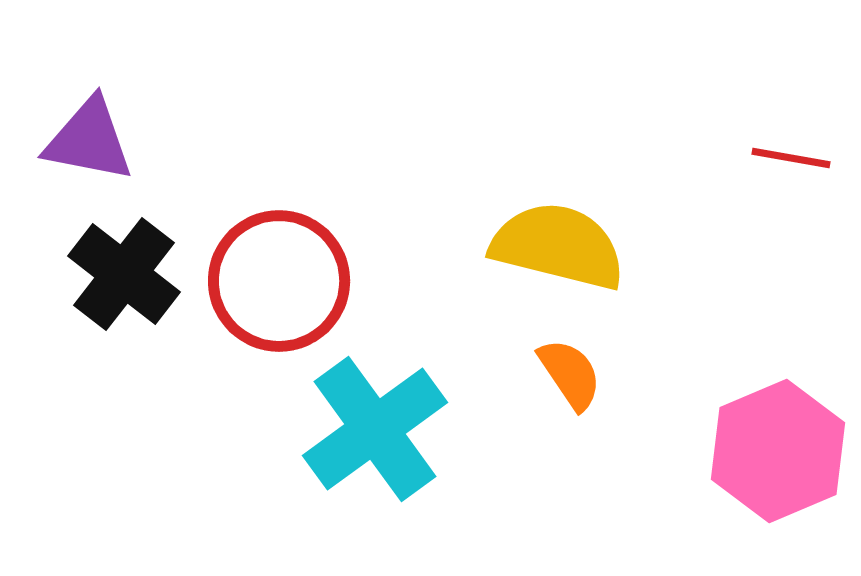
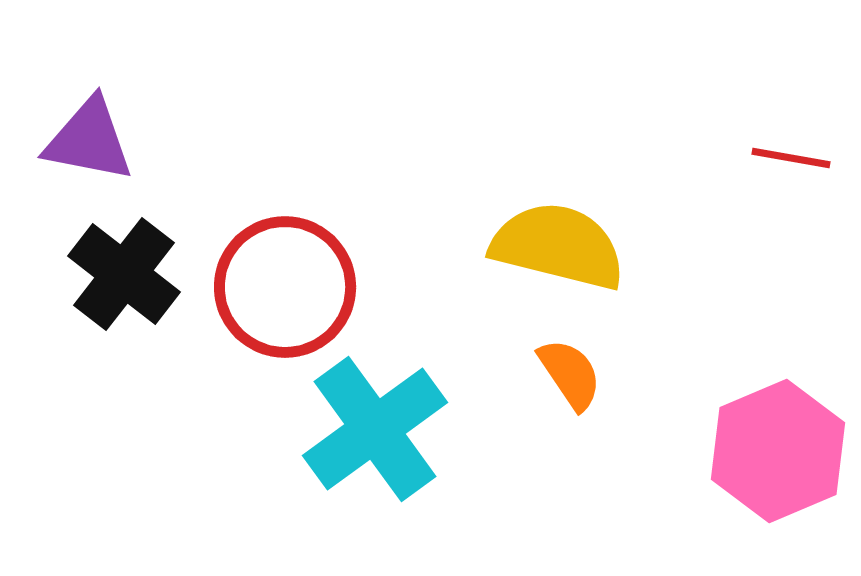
red circle: moved 6 px right, 6 px down
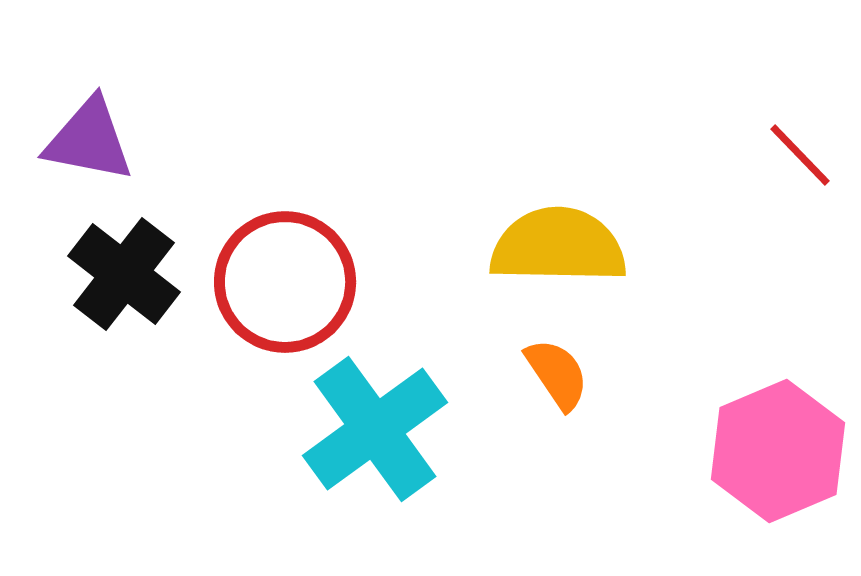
red line: moved 9 px right, 3 px up; rotated 36 degrees clockwise
yellow semicircle: rotated 13 degrees counterclockwise
red circle: moved 5 px up
orange semicircle: moved 13 px left
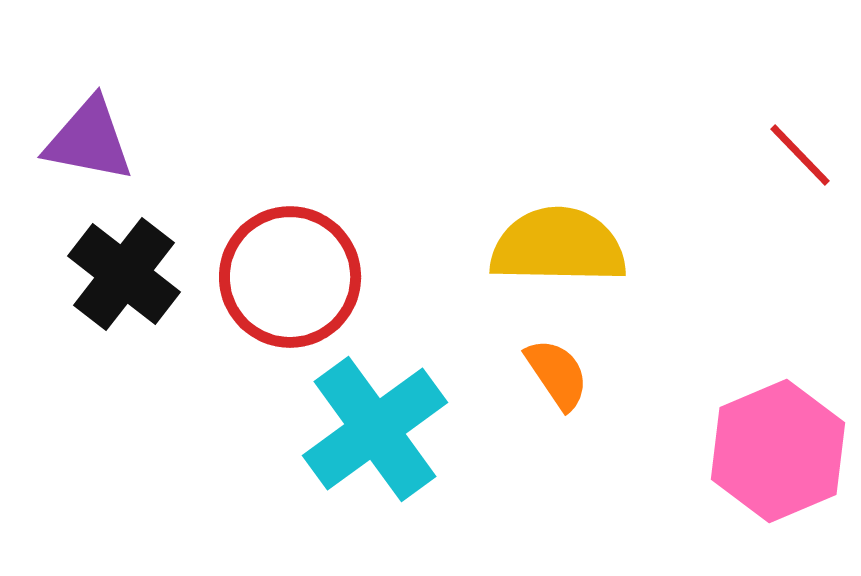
red circle: moved 5 px right, 5 px up
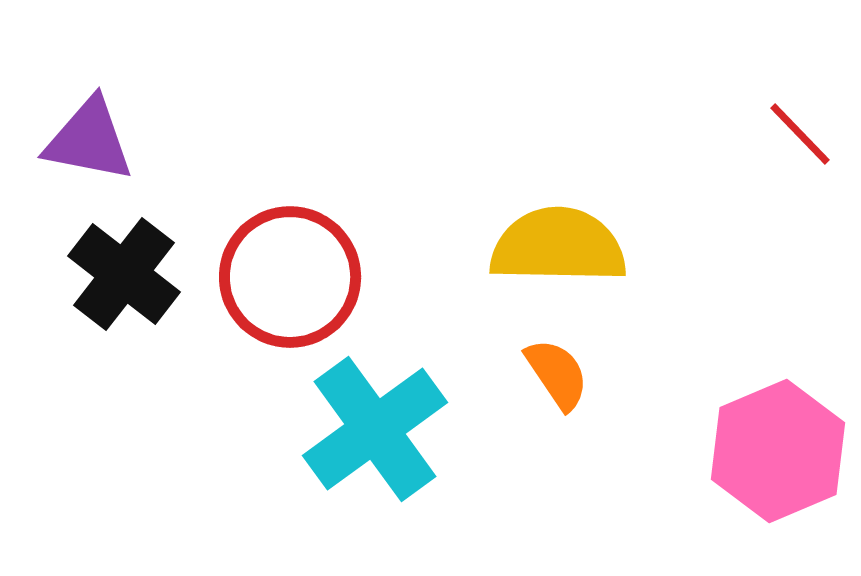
red line: moved 21 px up
